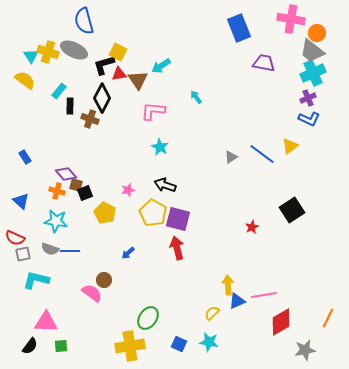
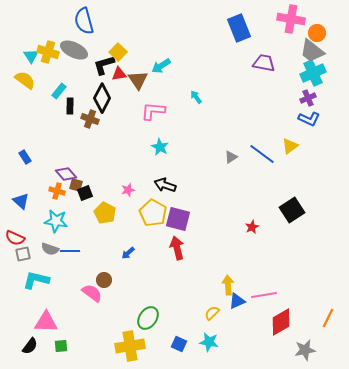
yellow square at (118, 52): rotated 18 degrees clockwise
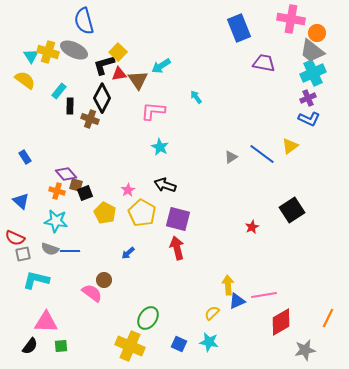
pink star at (128, 190): rotated 16 degrees counterclockwise
yellow pentagon at (153, 213): moved 11 px left
yellow cross at (130, 346): rotated 32 degrees clockwise
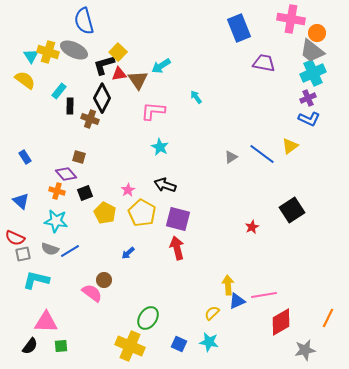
brown square at (76, 185): moved 3 px right, 28 px up
blue line at (70, 251): rotated 30 degrees counterclockwise
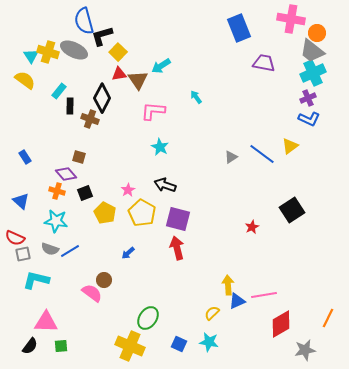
black L-shape at (104, 65): moved 2 px left, 29 px up
red diamond at (281, 322): moved 2 px down
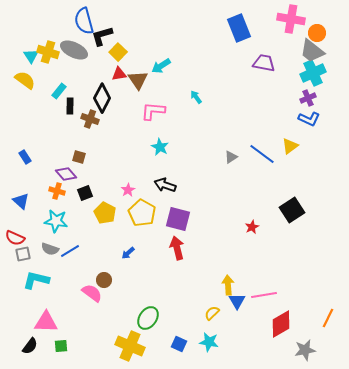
blue triangle at (237, 301): rotated 36 degrees counterclockwise
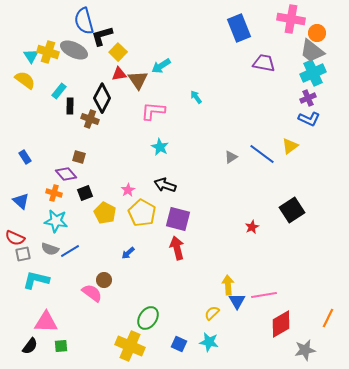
orange cross at (57, 191): moved 3 px left, 2 px down
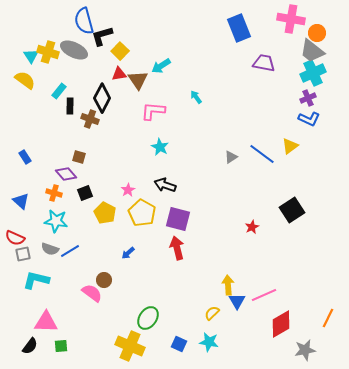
yellow square at (118, 52): moved 2 px right, 1 px up
pink line at (264, 295): rotated 15 degrees counterclockwise
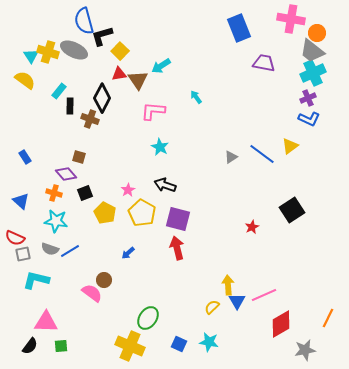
yellow semicircle at (212, 313): moved 6 px up
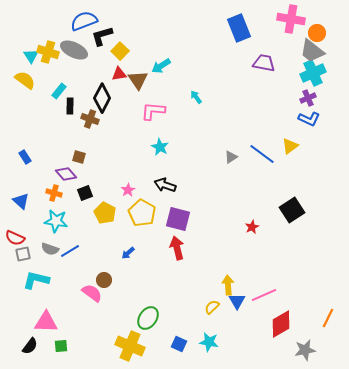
blue semicircle at (84, 21): rotated 84 degrees clockwise
